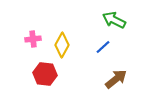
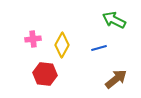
blue line: moved 4 px left, 1 px down; rotated 28 degrees clockwise
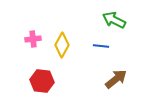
blue line: moved 2 px right, 2 px up; rotated 21 degrees clockwise
red hexagon: moved 3 px left, 7 px down
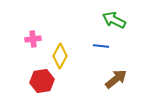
yellow diamond: moved 2 px left, 11 px down
red hexagon: rotated 15 degrees counterclockwise
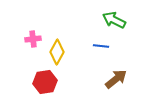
yellow diamond: moved 3 px left, 4 px up
red hexagon: moved 3 px right, 1 px down
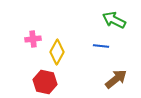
red hexagon: rotated 20 degrees clockwise
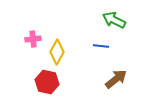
red hexagon: moved 2 px right
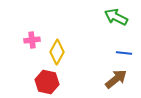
green arrow: moved 2 px right, 3 px up
pink cross: moved 1 px left, 1 px down
blue line: moved 23 px right, 7 px down
